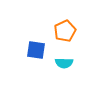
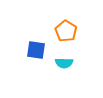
orange pentagon: moved 1 px right; rotated 15 degrees counterclockwise
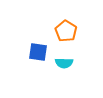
blue square: moved 2 px right, 2 px down
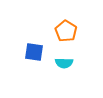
blue square: moved 4 px left
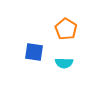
orange pentagon: moved 2 px up
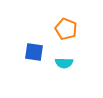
orange pentagon: rotated 10 degrees counterclockwise
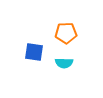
orange pentagon: moved 4 px down; rotated 25 degrees counterclockwise
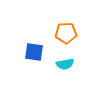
cyan semicircle: moved 1 px right, 1 px down; rotated 12 degrees counterclockwise
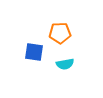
orange pentagon: moved 6 px left
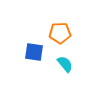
cyan semicircle: rotated 120 degrees counterclockwise
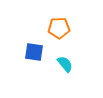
orange pentagon: moved 1 px left, 5 px up
